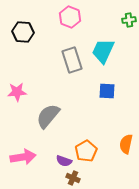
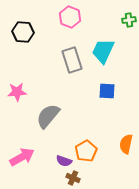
pink arrow: moved 1 px left; rotated 20 degrees counterclockwise
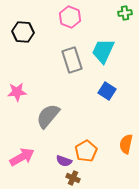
green cross: moved 4 px left, 7 px up
blue square: rotated 30 degrees clockwise
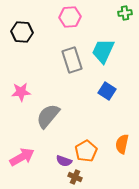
pink hexagon: rotated 25 degrees counterclockwise
black hexagon: moved 1 px left
pink star: moved 4 px right
orange semicircle: moved 4 px left
brown cross: moved 2 px right, 1 px up
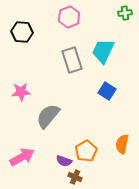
pink hexagon: moved 1 px left; rotated 20 degrees counterclockwise
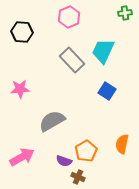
gray rectangle: rotated 25 degrees counterclockwise
pink star: moved 1 px left, 3 px up
gray semicircle: moved 4 px right, 5 px down; rotated 20 degrees clockwise
brown cross: moved 3 px right
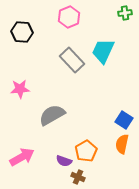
blue square: moved 17 px right, 29 px down
gray semicircle: moved 6 px up
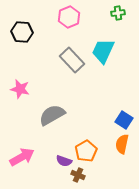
green cross: moved 7 px left
pink star: rotated 18 degrees clockwise
brown cross: moved 2 px up
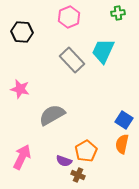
pink arrow: rotated 35 degrees counterclockwise
